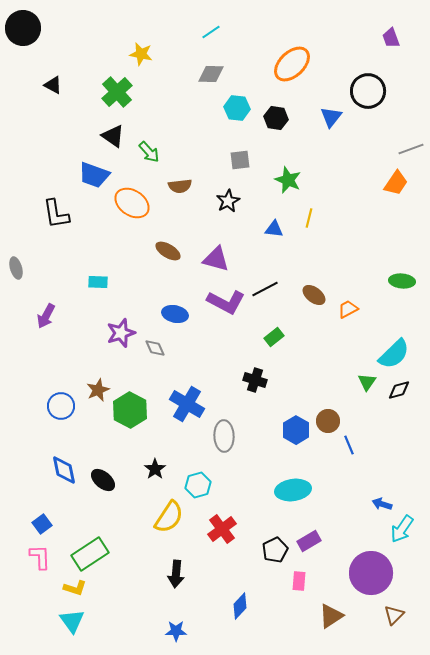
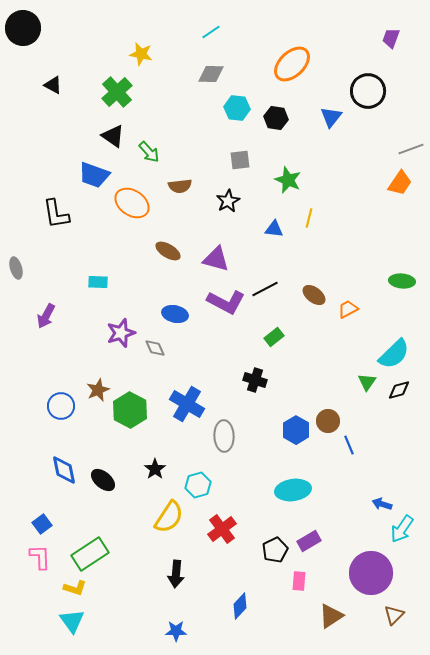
purple trapezoid at (391, 38): rotated 40 degrees clockwise
orange trapezoid at (396, 183): moved 4 px right
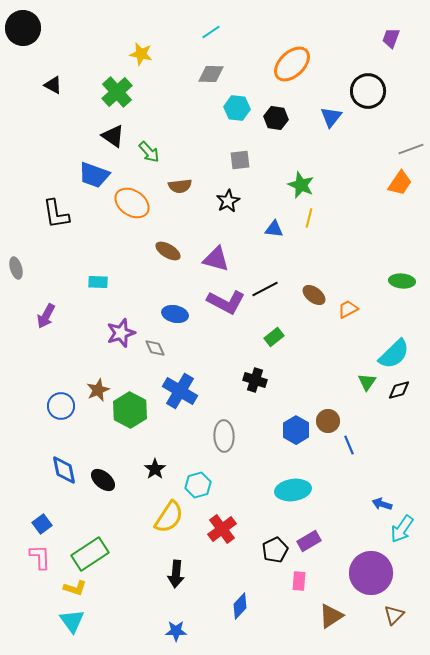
green star at (288, 180): moved 13 px right, 5 px down
blue cross at (187, 404): moved 7 px left, 13 px up
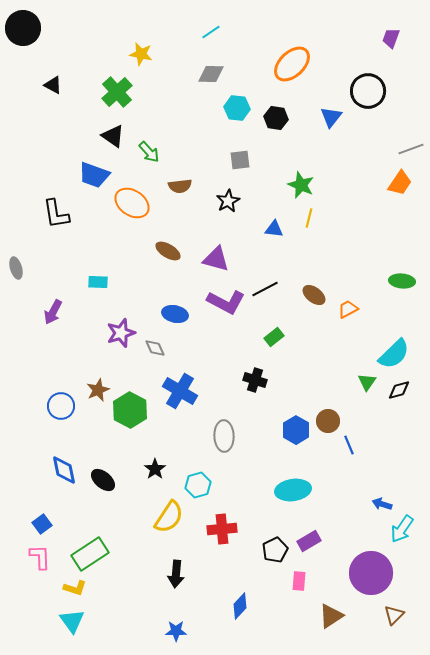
purple arrow at (46, 316): moved 7 px right, 4 px up
red cross at (222, 529): rotated 32 degrees clockwise
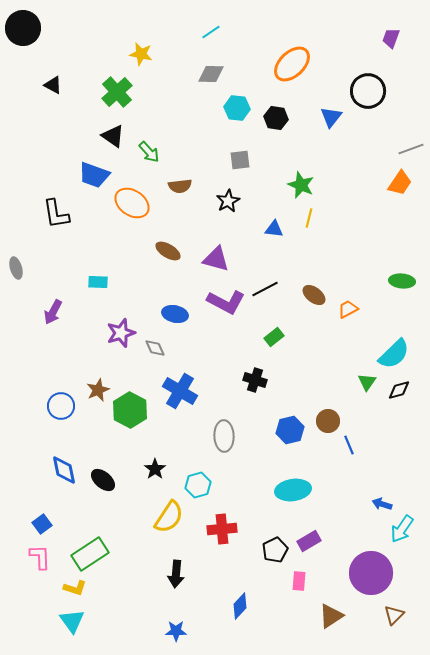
blue hexagon at (296, 430): moved 6 px left; rotated 16 degrees clockwise
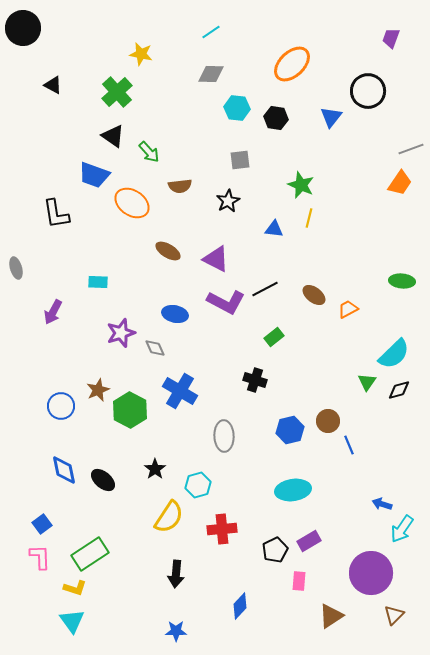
purple triangle at (216, 259): rotated 12 degrees clockwise
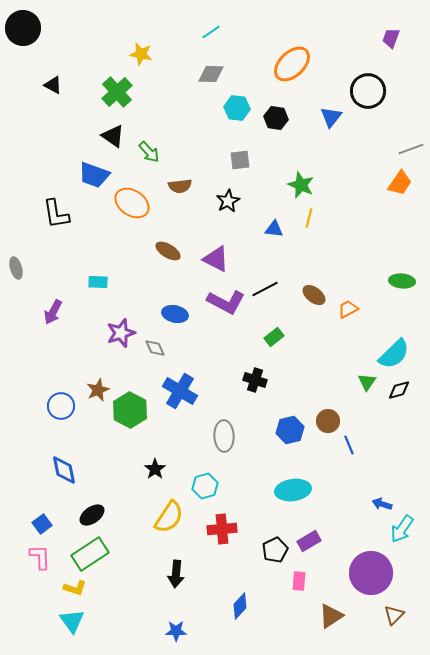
black ellipse at (103, 480): moved 11 px left, 35 px down; rotated 75 degrees counterclockwise
cyan hexagon at (198, 485): moved 7 px right, 1 px down
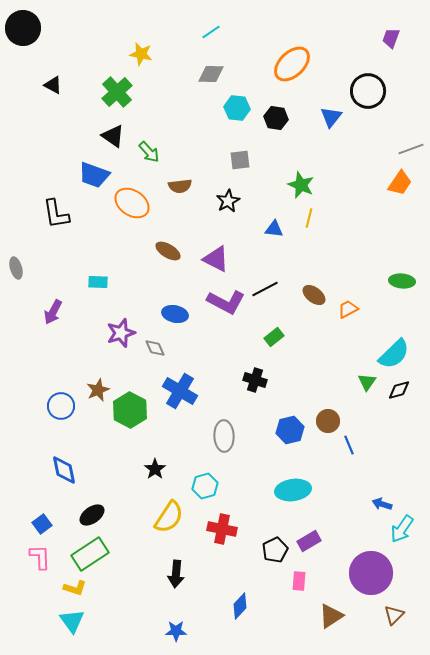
red cross at (222, 529): rotated 16 degrees clockwise
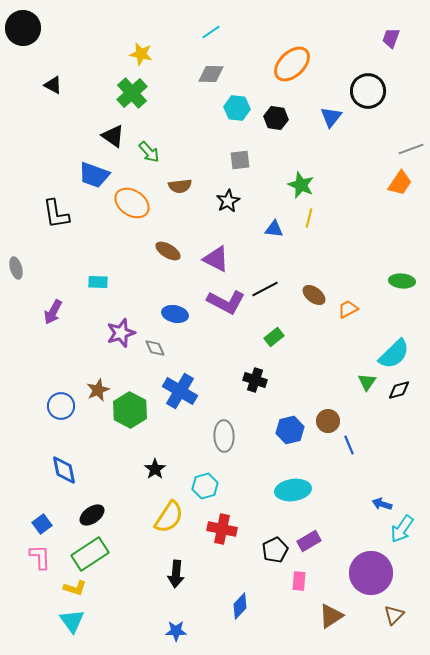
green cross at (117, 92): moved 15 px right, 1 px down
